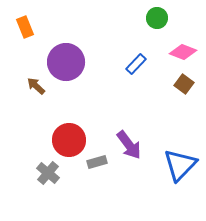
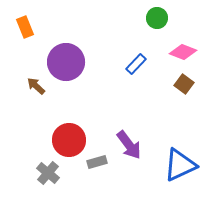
blue triangle: rotated 21 degrees clockwise
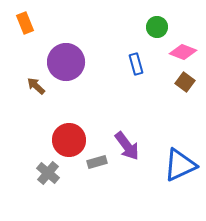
green circle: moved 9 px down
orange rectangle: moved 4 px up
blue rectangle: rotated 60 degrees counterclockwise
brown square: moved 1 px right, 2 px up
purple arrow: moved 2 px left, 1 px down
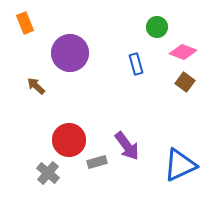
purple circle: moved 4 px right, 9 px up
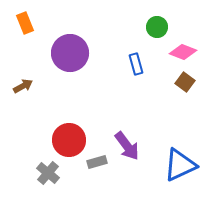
brown arrow: moved 13 px left; rotated 108 degrees clockwise
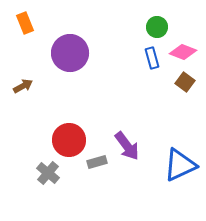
blue rectangle: moved 16 px right, 6 px up
